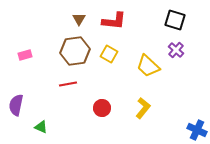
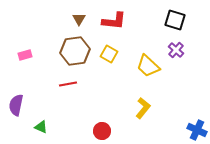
red circle: moved 23 px down
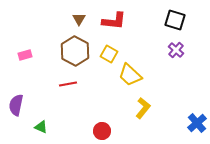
brown hexagon: rotated 24 degrees counterclockwise
yellow trapezoid: moved 18 px left, 9 px down
blue cross: moved 7 px up; rotated 24 degrees clockwise
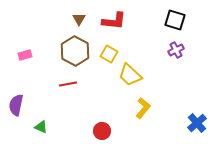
purple cross: rotated 21 degrees clockwise
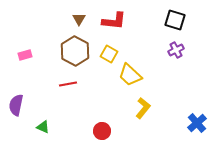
green triangle: moved 2 px right
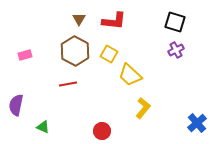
black square: moved 2 px down
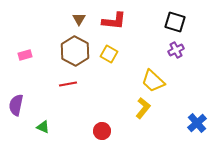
yellow trapezoid: moved 23 px right, 6 px down
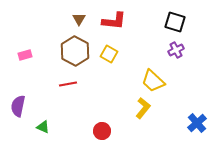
purple semicircle: moved 2 px right, 1 px down
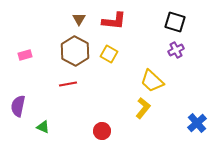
yellow trapezoid: moved 1 px left
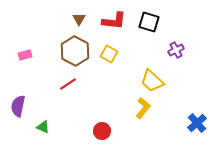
black square: moved 26 px left
red line: rotated 24 degrees counterclockwise
